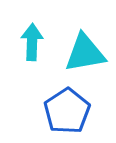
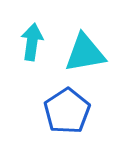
cyan arrow: rotated 6 degrees clockwise
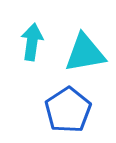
blue pentagon: moved 1 px right, 1 px up
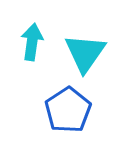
cyan triangle: rotated 45 degrees counterclockwise
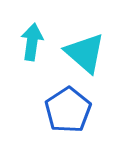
cyan triangle: rotated 24 degrees counterclockwise
